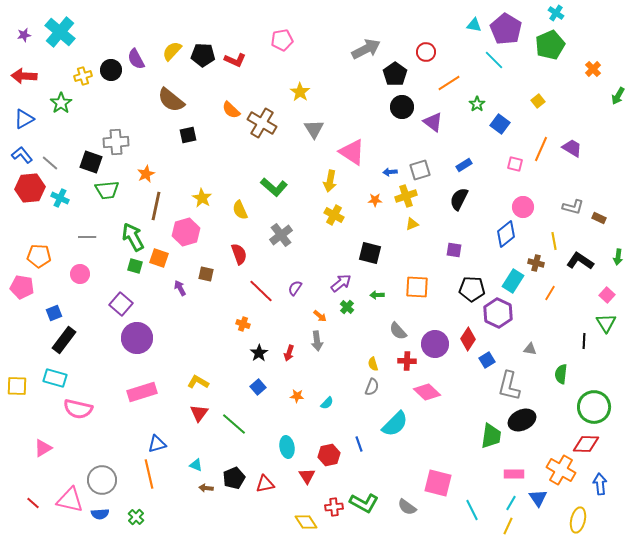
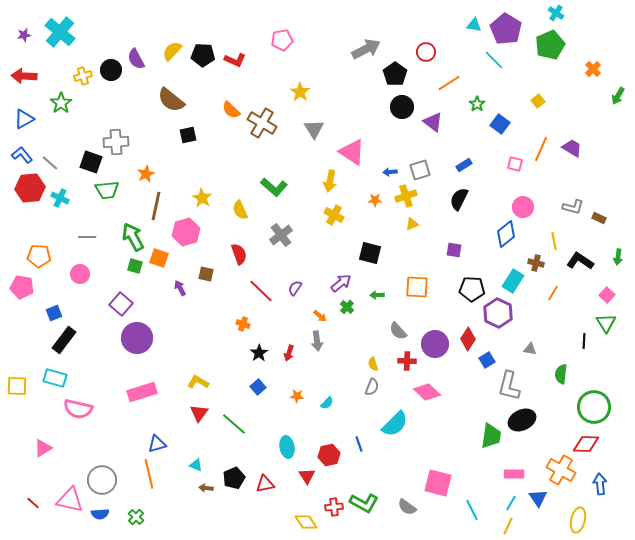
orange line at (550, 293): moved 3 px right
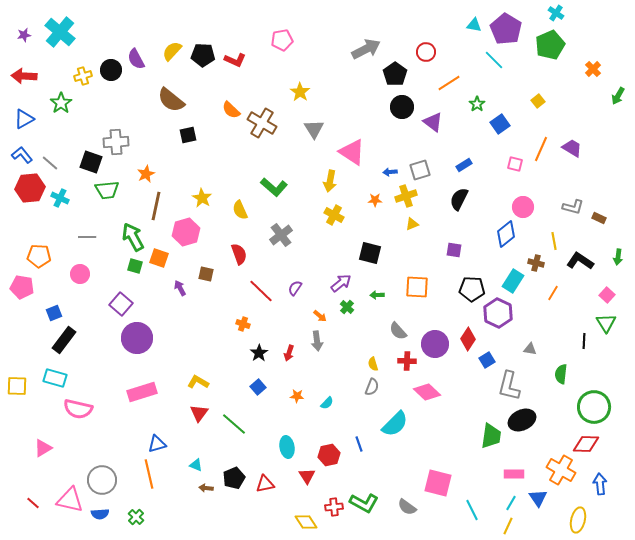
blue square at (500, 124): rotated 18 degrees clockwise
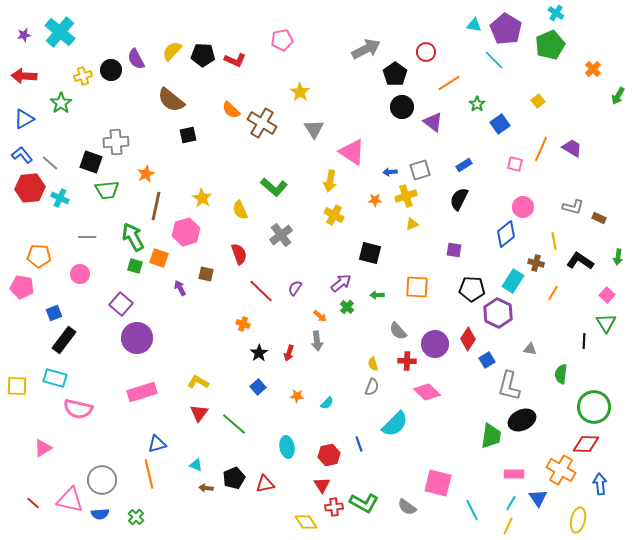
red triangle at (307, 476): moved 15 px right, 9 px down
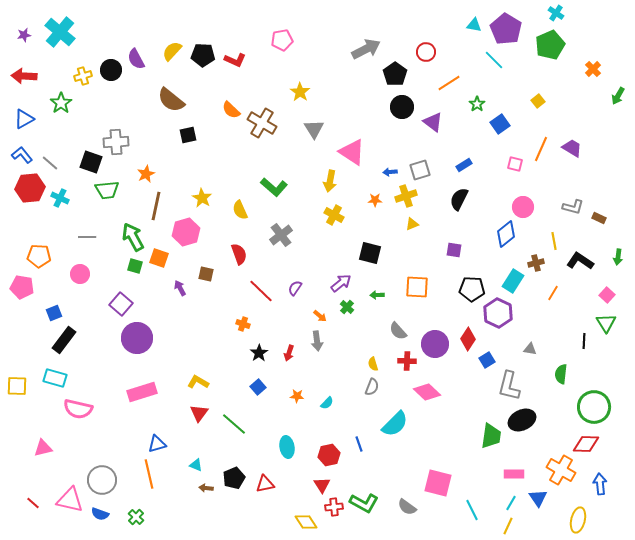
brown cross at (536, 263): rotated 28 degrees counterclockwise
pink triangle at (43, 448): rotated 18 degrees clockwise
blue semicircle at (100, 514): rotated 24 degrees clockwise
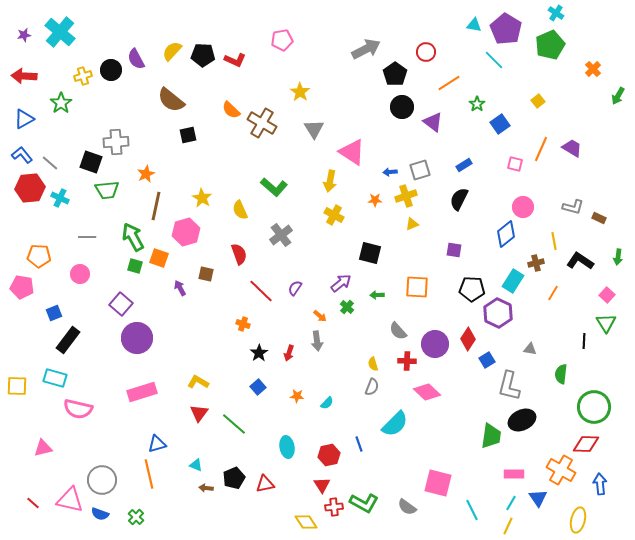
black rectangle at (64, 340): moved 4 px right
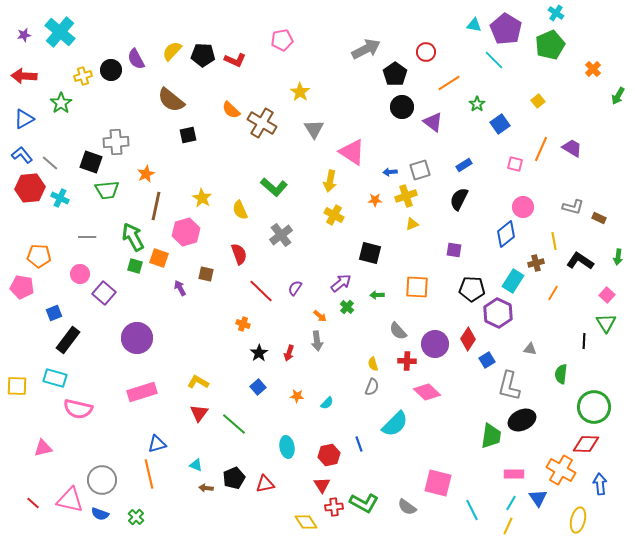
purple square at (121, 304): moved 17 px left, 11 px up
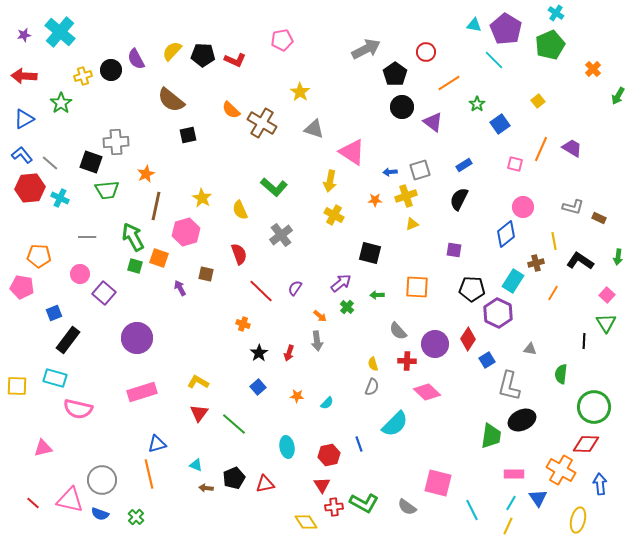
gray triangle at (314, 129): rotated 40 degrees counterclockwise
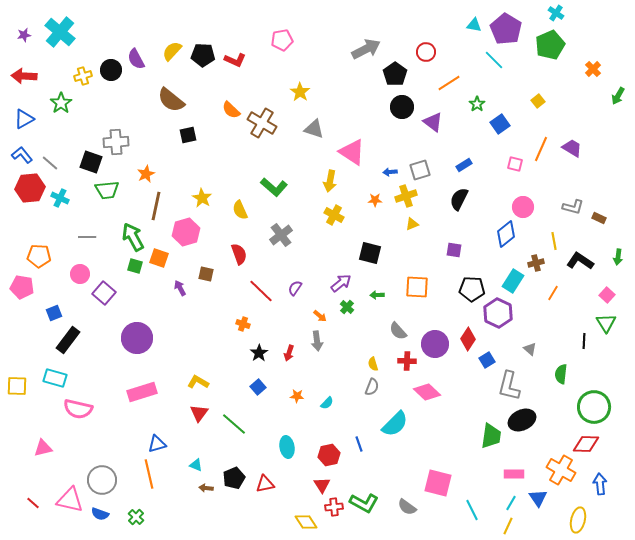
gray triangle at (530, 349): rotated 32 degrees clockwise
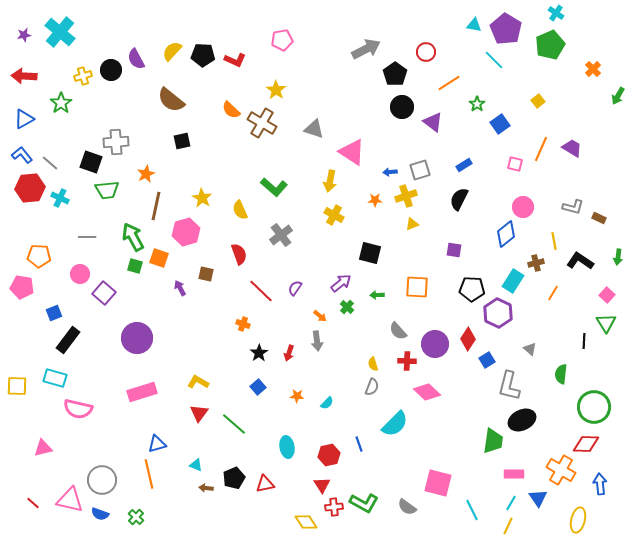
yellow star at (300, 92): moved 24 px left, 2 px up
black square at (188, 135): moved 6 px left, 6 px down
green trapezoid at (491, 436): moved 2 px right, 5 px down
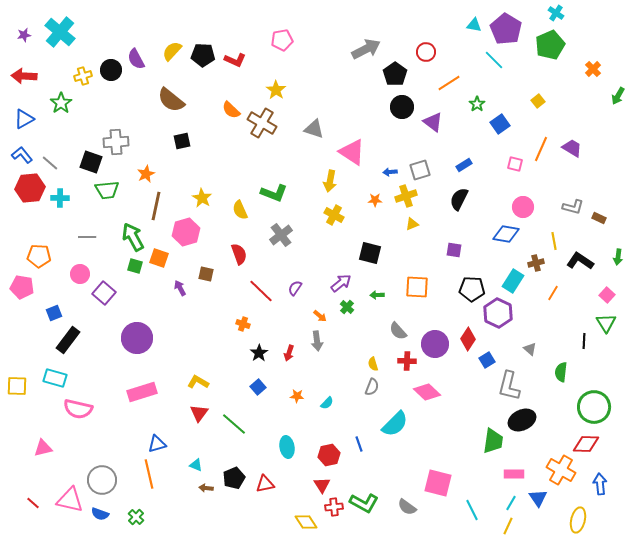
green L-shape at (274, 187): moved 6 px down; rotated 20 degrees counterclockwise
cyan cross at (60, 198): rotated 24 degrees counterclockwise
blue diamond at (506, 234): rotated 48 degrees clockwise
green semicircle at (561, 374): moved 2 px up
